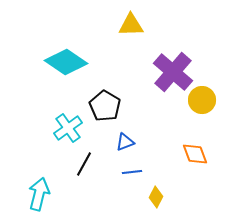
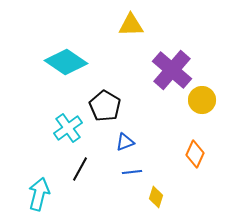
purple cross: moved 1 px left, 2 px up
orange diamond: rotated 44 degrees clockwise
black line: moved 4 px left, 5 px down
yellow diamond: rotated 10 degrees counterclockwise
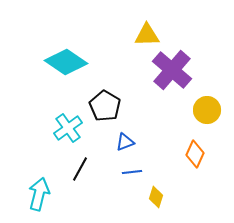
yellow triangle: moved 16 px right, 10 px down
yellow circle: moved 5 px right, 10 px down
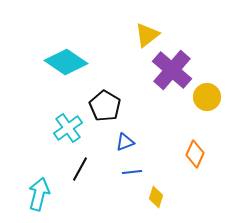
yellow triangle: rotated 36 degrees counterclockwise
yellow circle: moved 13 px up
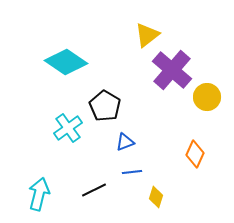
black line: moved 14 px right, 21 px down; rotated 35 degrees clockwise
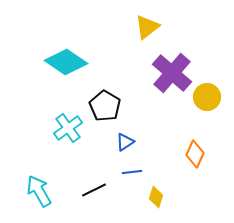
yellow triangle: moved 8 px up
purple cross: moved 3 px down
blue triangle: rotated 12 degrees counterclockwise
cyan arrow: moved 3 px up; rotated 44 degrees counterclockwise
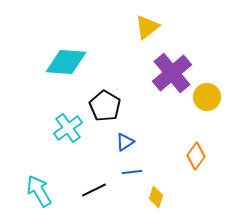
cyan diamond: rotated 30 degrees counterclockwise
purple cross: rotated 9 degrees clockwise
orange diamond: moved 1 px right, 2 px down; rotated 12 degrees clockwise
